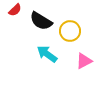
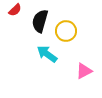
black semicircle: moved 1 px left; rotated 75 degrees clockwise
yellow circle: moved 4 px left
pink triangle: moved 10 px down
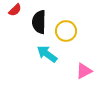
black semicircle: moved 1 px left, 1 px down; rotated 15 degrees counterclockwise
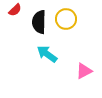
yellow circle: moved 12 px up
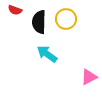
red semicircle: rotated 64 degrees clockwise
pink triangle: moved 5 px right, 6 px down
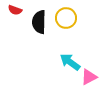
yellow circle: moved 1 px up
cyan arrow: moved 23 px right, 8 px down
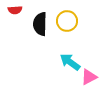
red semicircle: rotated 24 degrees counterclockwise
yellow circle: moved 1 px right, 3 px down
black semicircle: moved 1 px right, 2 px down
